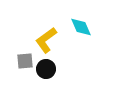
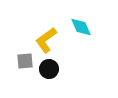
black circle: moved 3 px right
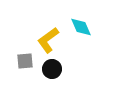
yellow L-shape: moved 2 px right
black circle: moved 3 px right
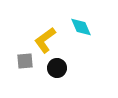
yellow L-shape: moved 3 px left
black circle: moved 5 px right, 1 px up
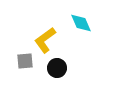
cyan diamond: moved 4 px up
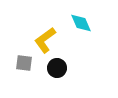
gray square: moved 1 px left, 2 px down; rotated 12 degrees clockwise
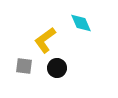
gray square: moved 3 px down
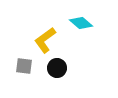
cyan diamond: rotated 25 degrees counterclockwise
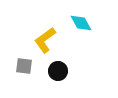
cyan diamond: rotated 20 degrees clockwise
black circle: moved 1 px right, 3 px down
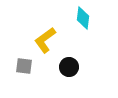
cyan diamond: moved 2 px right, 5 px up; rotated 35 degrees clockwise
black circle: moved 11 px right, 4 px up
